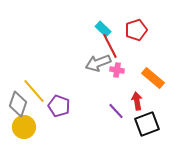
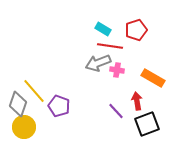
cyan rectangle: rotated 14 degrees counterclockwise
red line: rotated 55 degrees counterclockwise
orange rectangle: rotated 10 degrees counterclockwise
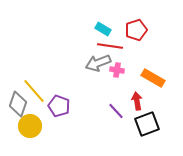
yellow circle: moved 6 px right, 1 px up
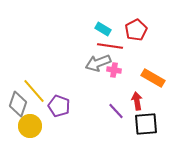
red pentagon: rotated 10 degrees counterclockwise
pink cross: moved 3 px left
black square: moved 1 px left; rotated 15 degrees clockwise
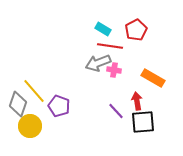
black square: moved 3 px left, 2 px up
